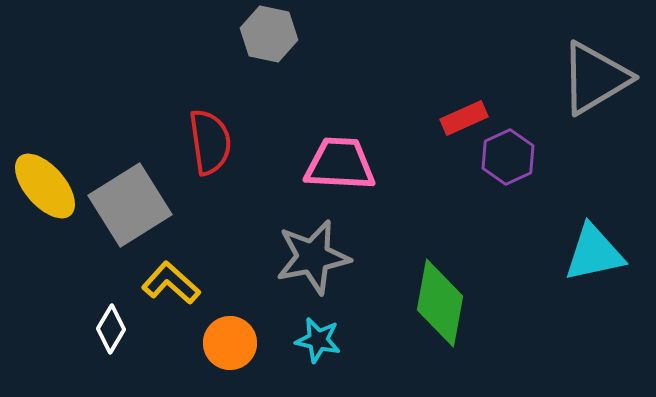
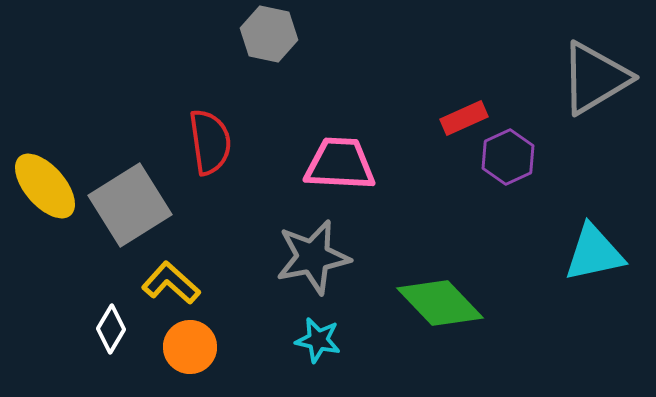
green diamond: rotated 54 degrees counterclockwise
orange circle: moved 40 px left, 4 px down
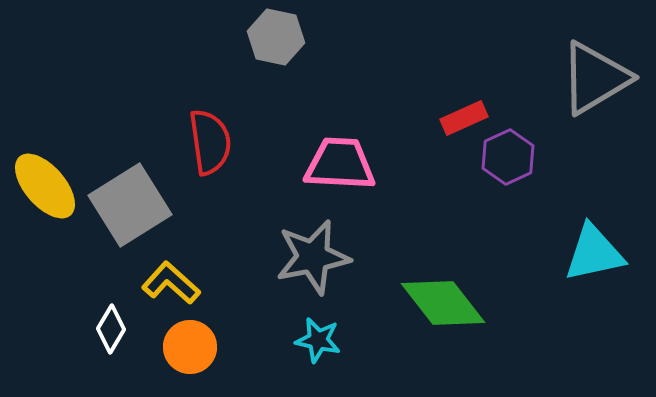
gray hexagon: moved 7 px right, 3 px down
green diamond: moved 3 px right; rotated 6 degrees clockwise
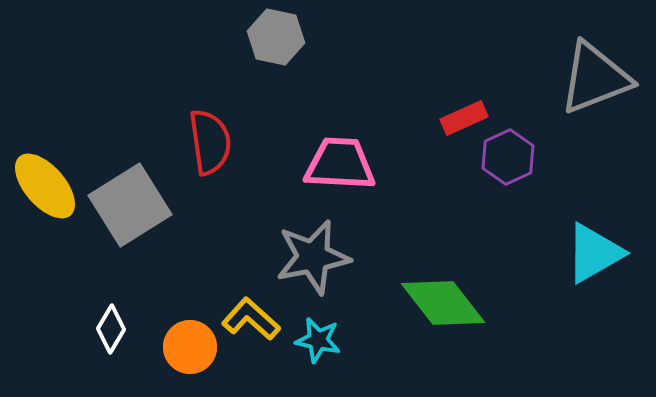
gray triangle: rotated 10 degrees clockwise
cyan triangle: rotated 18 degrees counterclockwise
yellow L-shape: moved 80 px right, 36 px down
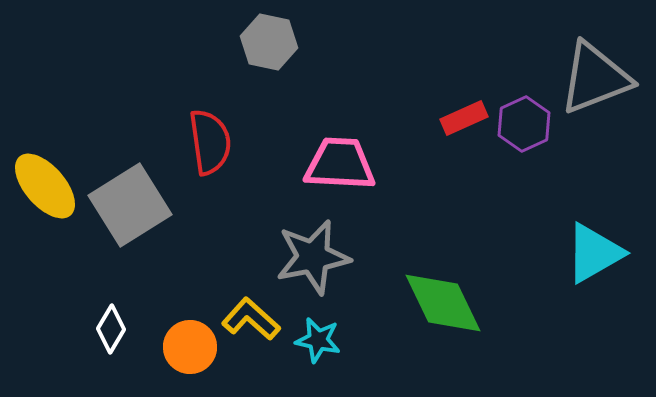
gray hexagon: moved 7 px left, 5 px down
purple hexagon: moved 16 px right, 33 px up
green diamond: rotated 12 degrees clockwise
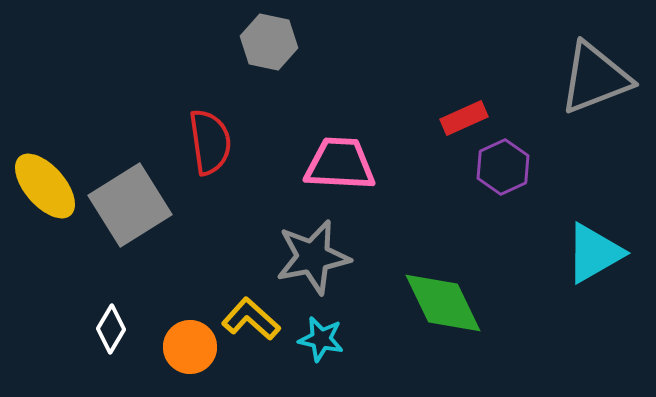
purple hexagon: moved 21 px left, 43 px down
cyan star: moved 3 px right, 1 px up
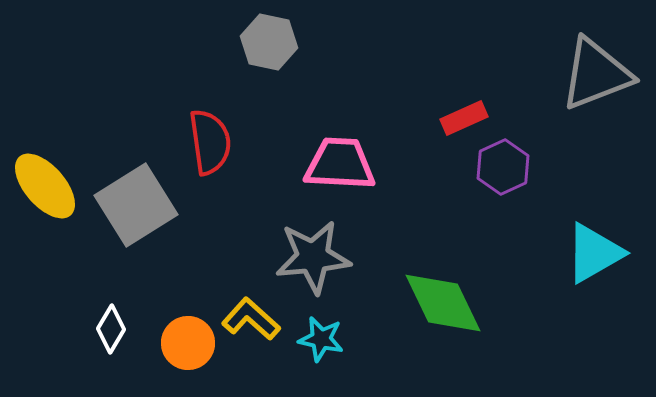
gray triangle: moved 1 px right, 4 px up
gray square: moved 6 px right
gray star: rotated 6 degrees clockwise
orange circle: moved 2 px left, 4 px up
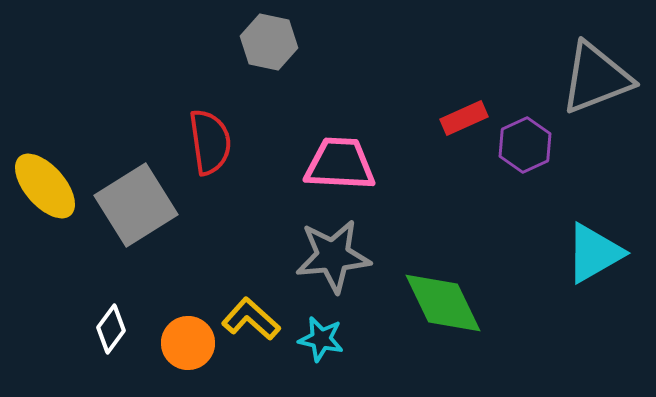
gray triangle: moved 4 px down
purple hexagon: moved 22 px right, 22 px up
gray star: moved 20 px right, 1 px up
white diamond: rotated 6 degrees clockwise
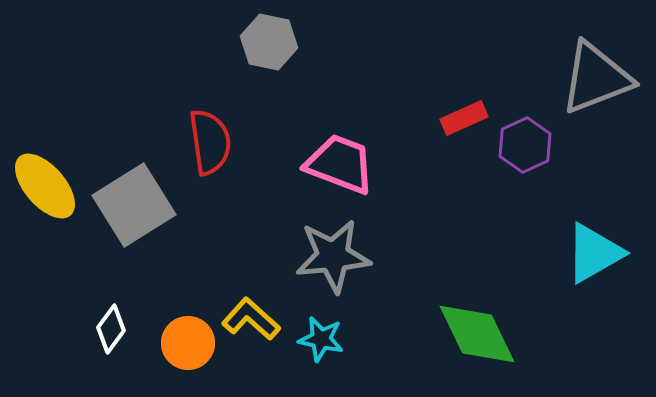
pink trapezoid: rotated 18 degrees clockwise
gray square: moved 2 px left
green diamond: moved 34 px right, 31 px down
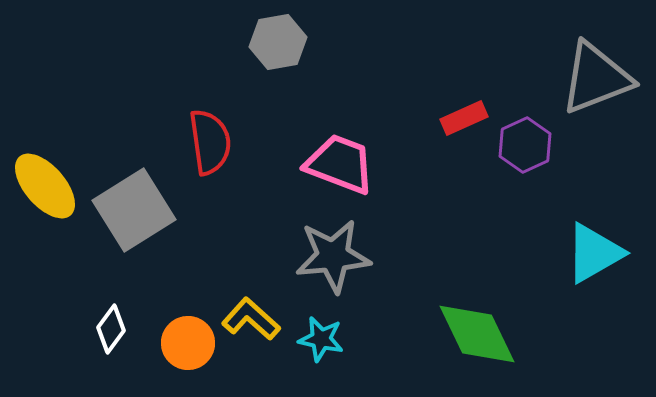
gray hexagon: moved 9 px right; rotated 22 degrees counterclockwise
gray square: moved 5 px down
